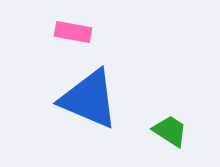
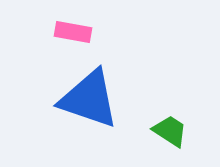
blue triangle: rotated 4 degrees counterclockwise
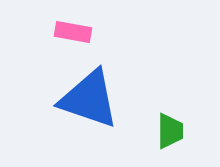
green trapezoid: rotated 57 degrees clockwise
